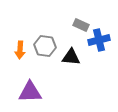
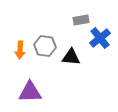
gray rectangle: moved 5 px up; rotated 35 degrees counterclockwise
blue cross: moved 1 px right, 2 px up; rotated 25 degrees counterclockwise
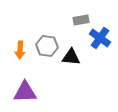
blue cross: rotated 15 degrees counterclockwise
gray hexagon: moved 2 px right
purple triangle: moved 5 px left
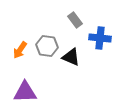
gray rectangle: moved 6 px left; rotated 63 degrees clockwise
blue cross: rotated 30 degrees counterclockwise
orange arrow: rotated 30 degrees clockwise
black triangle: rotated 18 degrees clockwise
